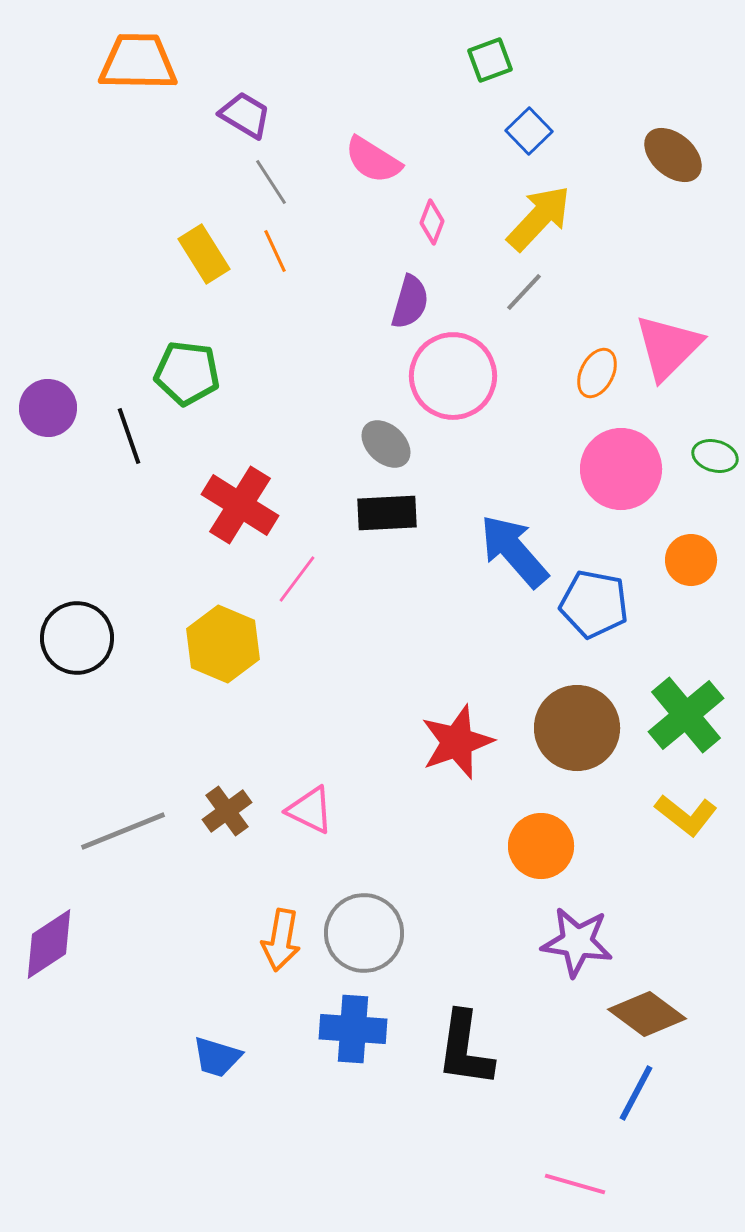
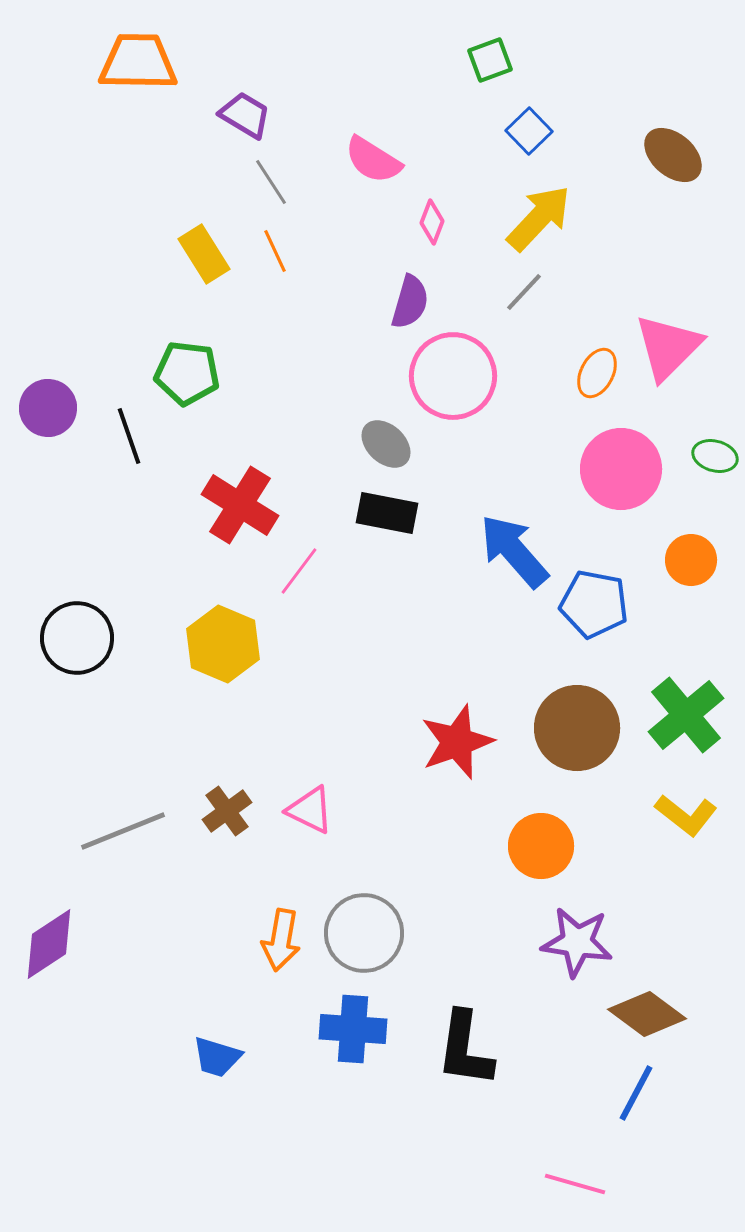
black rectangle at (387, 513): rotated 14 degrees clockwise
pink line at (297, 579): moved 2 px right, 8 px up
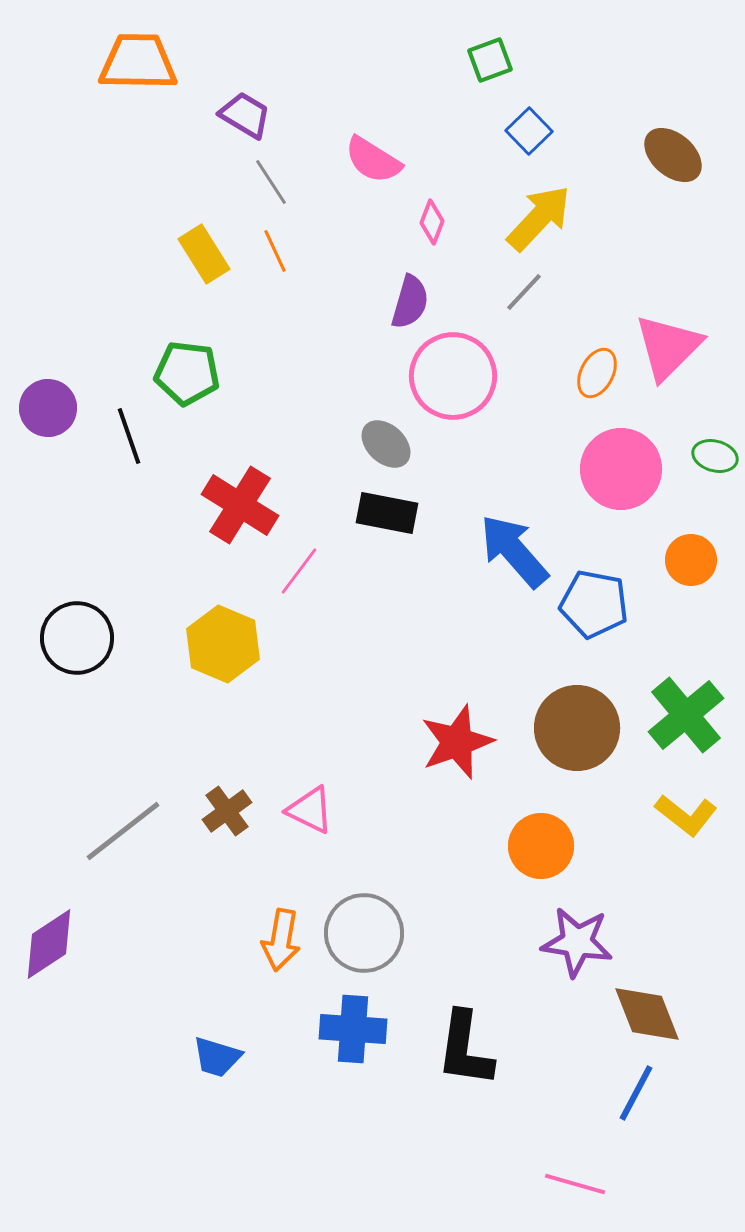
gray line at (123, 831): rotated 16 degrees counterclockwise
brown diamond at (647, 1014): rotated 32 degrees clockwise
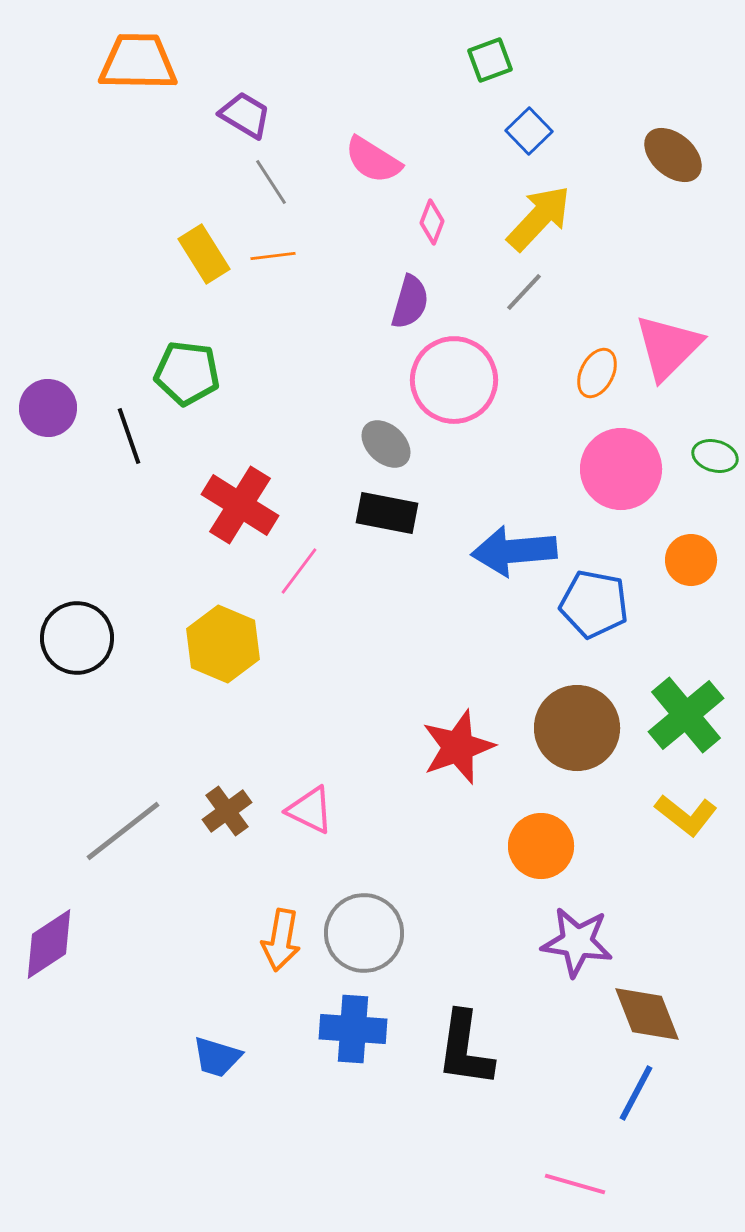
orange line at (275, 251): moved 2 px left, 5 px down; rotated 72 degrees counterclockwise
pink circle at (453, 376): moved 1 px right, 4 px down
blue arrow at (514, 551): rotated 54 degrees counterclockwise
red star at (457, 742): moved 1 px right, 5 px down
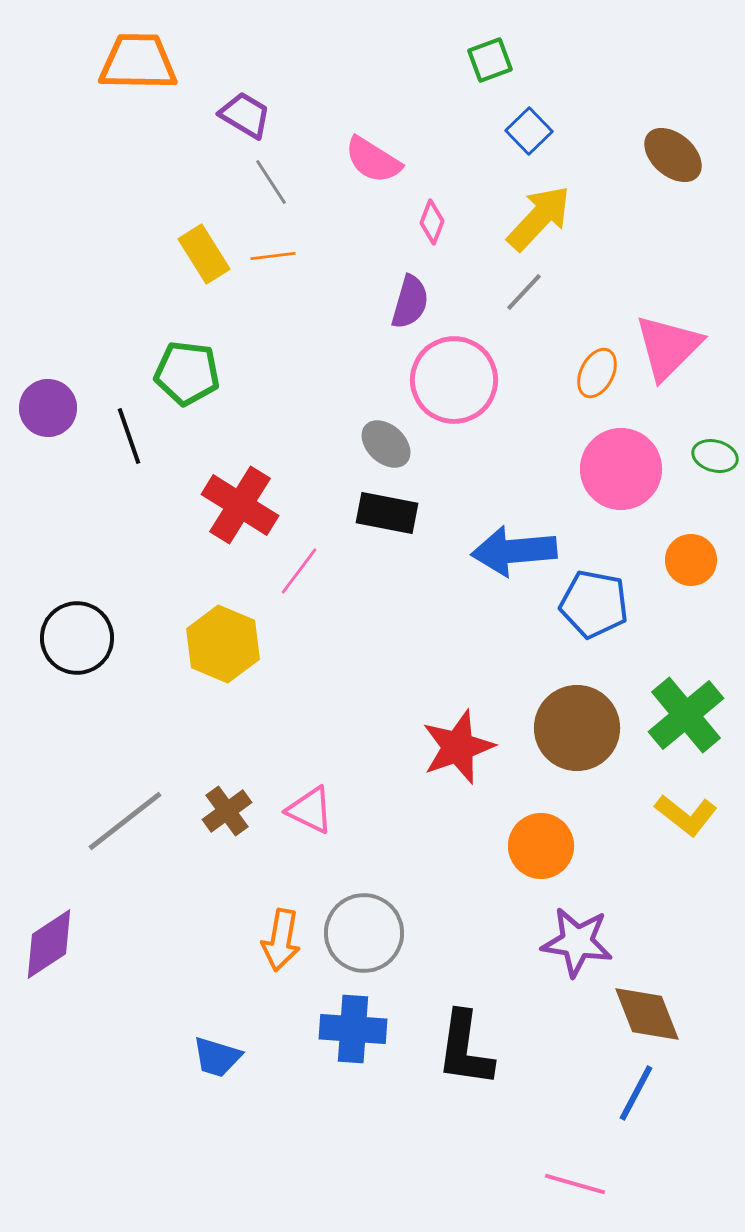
gray line at (123, 831): moved 2 px right, 10 px up
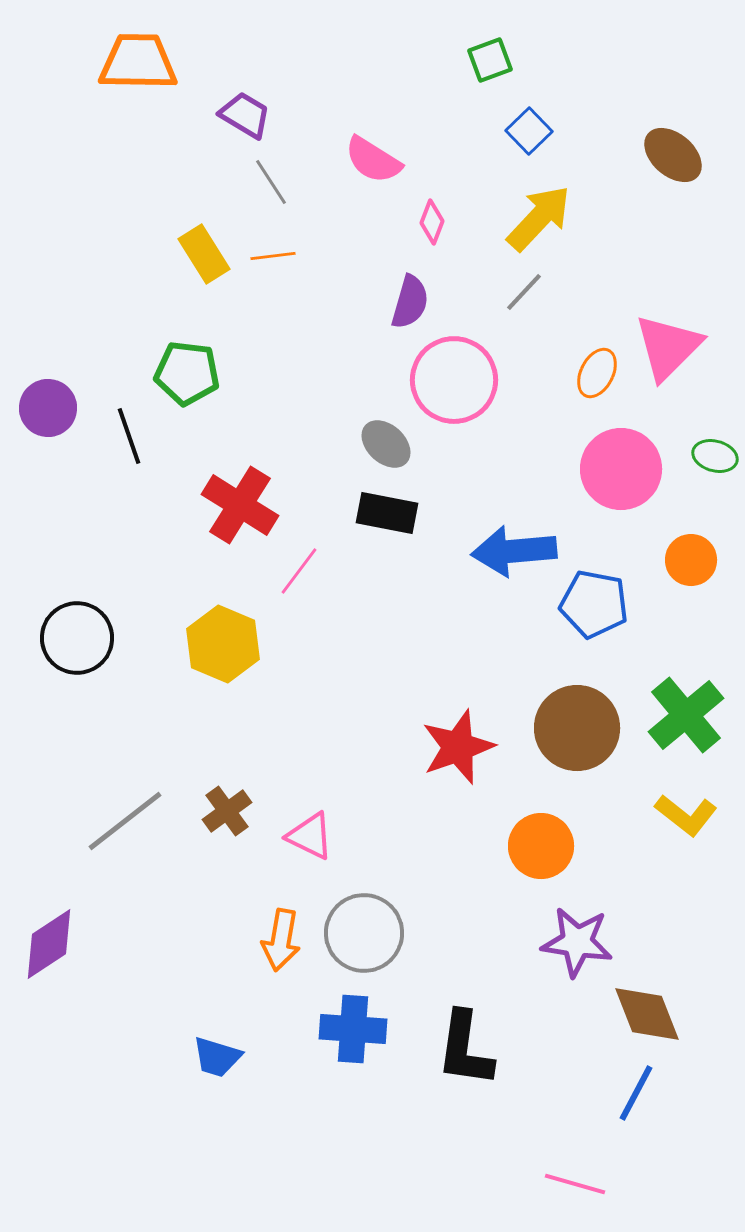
pink triangle at (310, 810): moved 26 px down
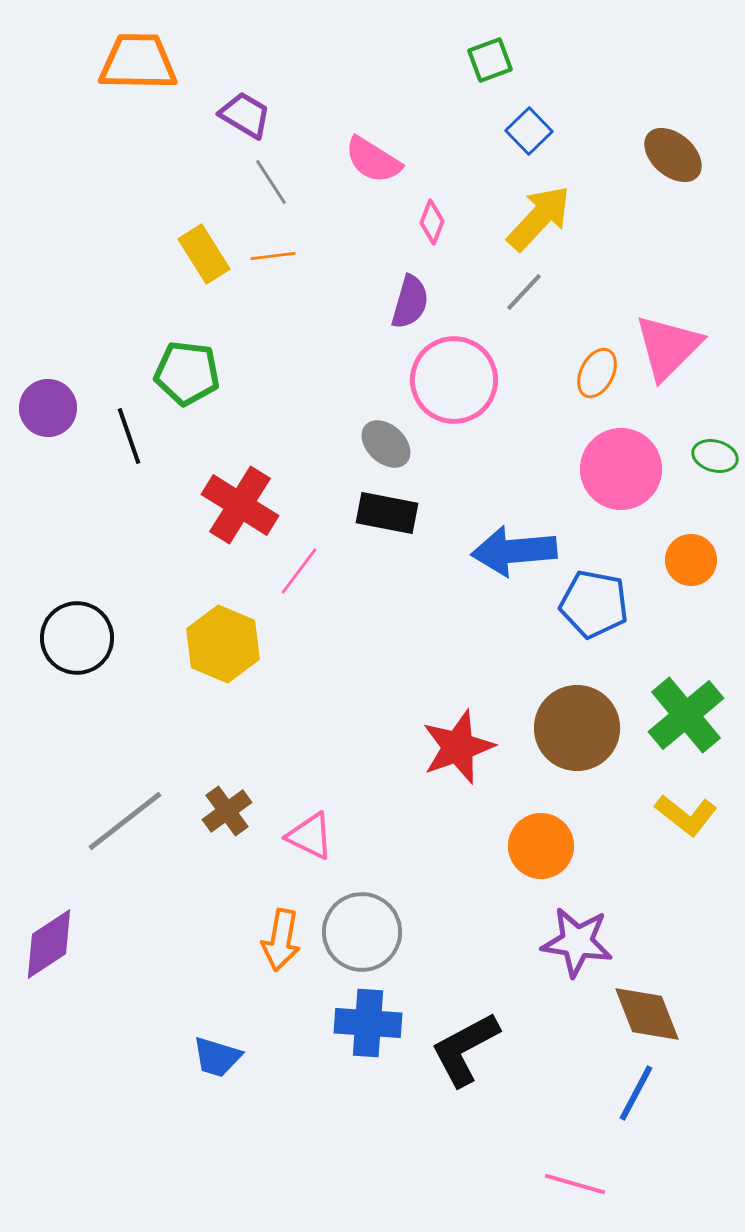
gray circle at (364, 933): moved 2 px left, 1 px up
blue cross at (353, 1029): moved 15 px right, 6 px up
black L-shape at (465, 1049): rotated 54 degrees clockwise
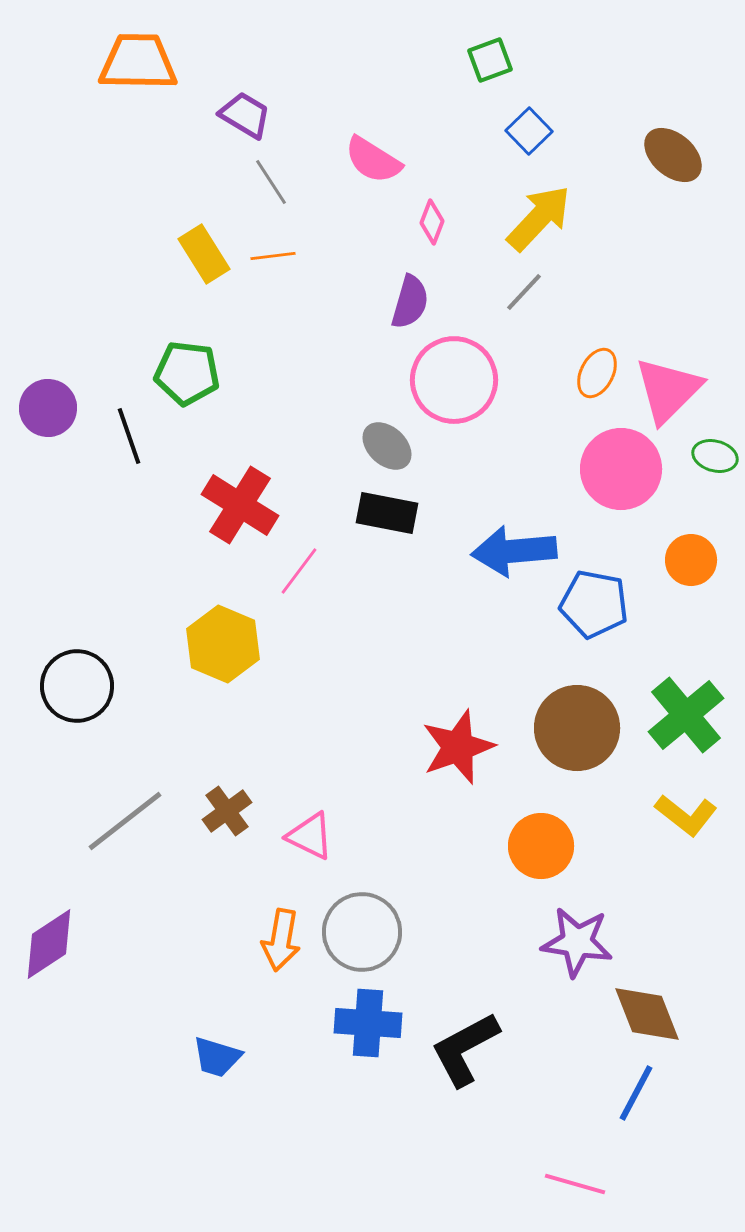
pink triangle at (668, 347): moved 43 px down
gray ellipse at (386, 444): moved 1 px right, 2 px down
black circle at (77, 638): moved 48 px down
